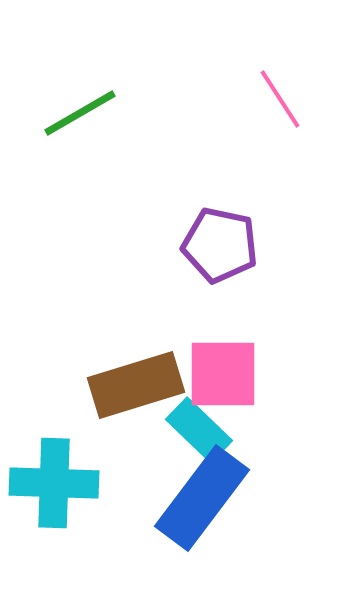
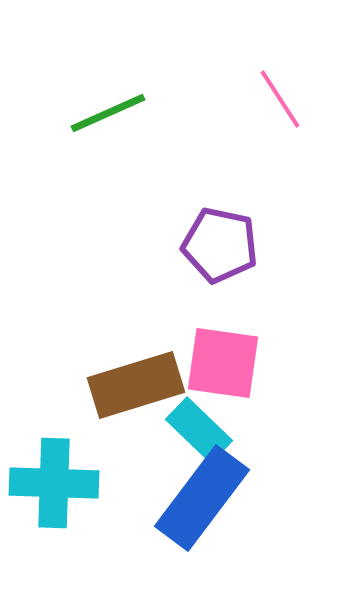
green line: moved 28 px right; rotated 6 degrees clockwise
pink square: moved 11 px up; rotated 8 degrees clockwise
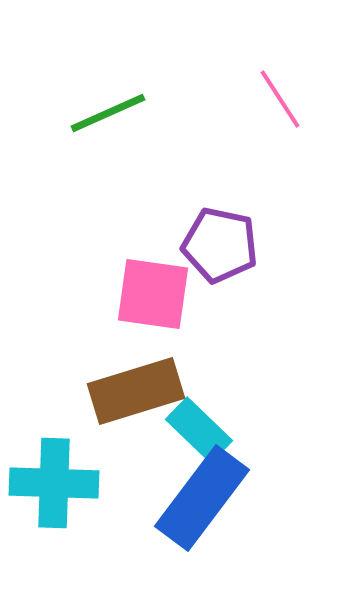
pink square: moved 70 px left, 69 px up
brown rectangle: moved 6 px down
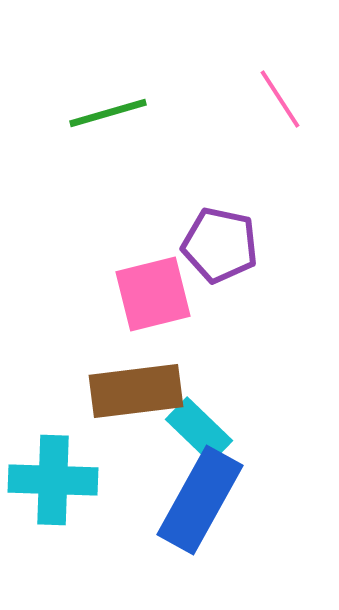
green line: rotated 8 degrees clockwise
pink square: rotated 22 degrees counterclockwise
brown rectangle: rotated 10 degrees clockwise
cyan cross: moved 1 px left, 3 px up
blue rectangle: moved 2 px left, 2 px down; rotated 8 degrees counterclockwise
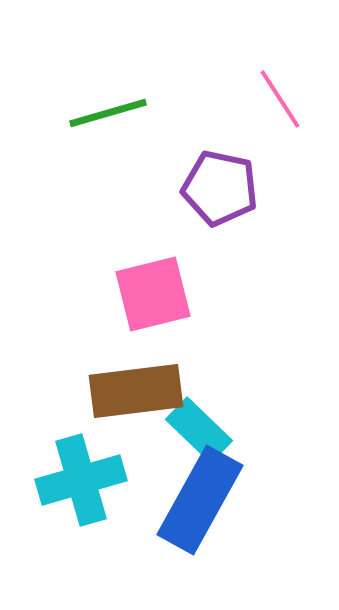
purple pentagon: moved 57 px up
cyan cross: moved 28 px right; rotated 18 degrees counterclockwise
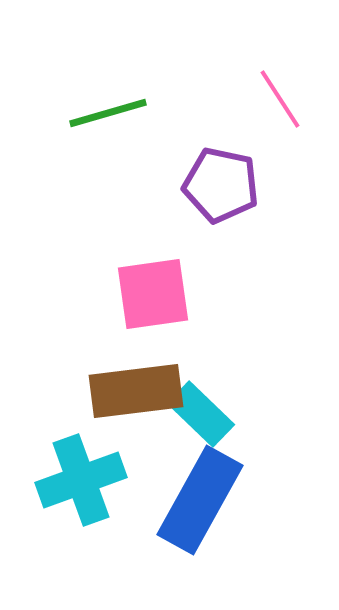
purple pentagon: moved 1 px right, 3 px up
pink square: rotated 6 degrees clockwise
cyan rectangle: moved 2 px right, 16 px up
cyan cross: rotated 4 degrees counterclockwise
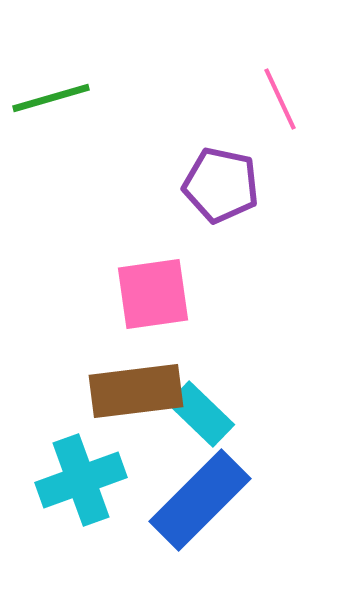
pink line: rotated 8 degrees clockwise
green line: moved 57 px left, 15 px up
blue rectangle: rotated 16 degrees clockwise
